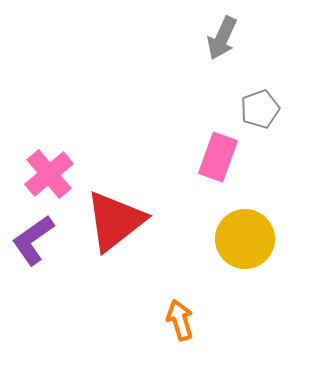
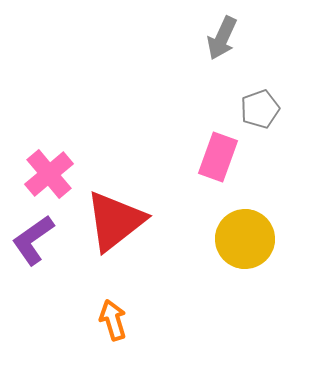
orange arrow: moved 67 px left
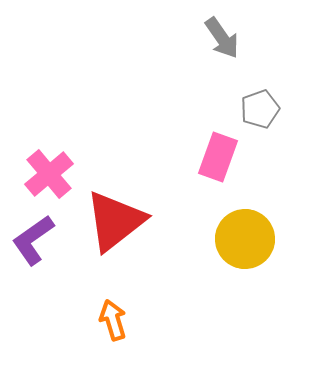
gray arrow: rotated 60 degrees counterclockwise
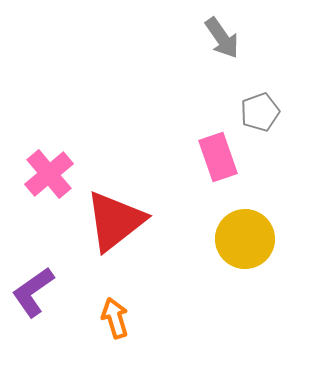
gray pentagon: moved 3 px down
pink rectangle: rotated 39 degrees counterclockwise
purple L-shape: moved 52 px down
orange arrow: moved 2 px right, 2 px up
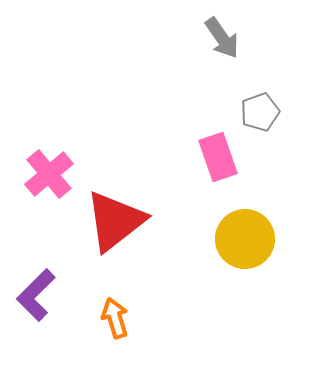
purple L-shape: moved 3 px right, 3 px down; rotated 10 degrees counterclockwise
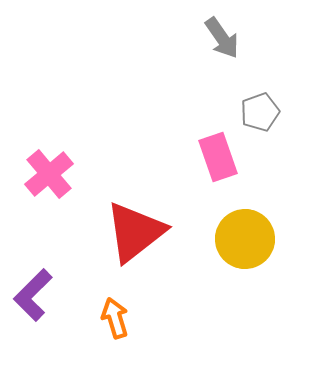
red triangle: moved 20 px right, 11 px down
purple L-shape: moved 3 px left
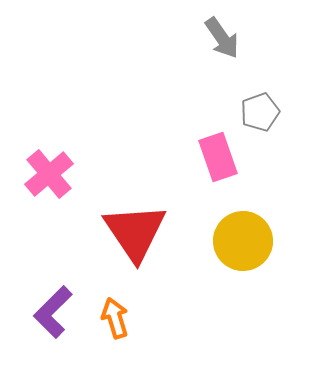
red triangle: rotated 26 degrees counterclockwise
yellow circle: moved 2 px left, 2 px down
purple L-shape: moved 20 px right, 17 px down
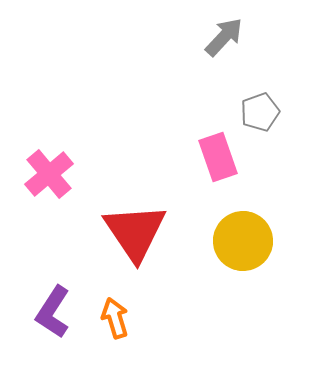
gray arrow: moved 2 px right, 1 px up; rotated 102 degrees counterclockwise
purple L-shape: rotated 12 degrees counterclockwise
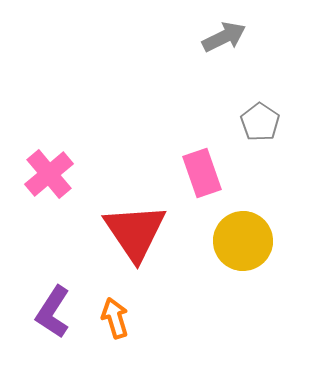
gray arrow: rotated 21 degrees clockwise
gray pentagon: moved 10 px down; rotated 18 degrees counterclockwise
pink rectangle: moved 16 px left, 16 px down
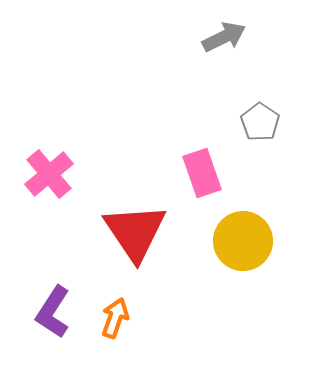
orange arrow: rotated 36 degrees clockwise
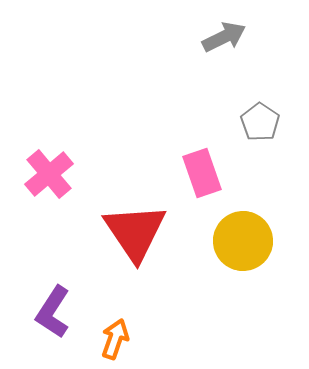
orange arrow: moved 21 px down
